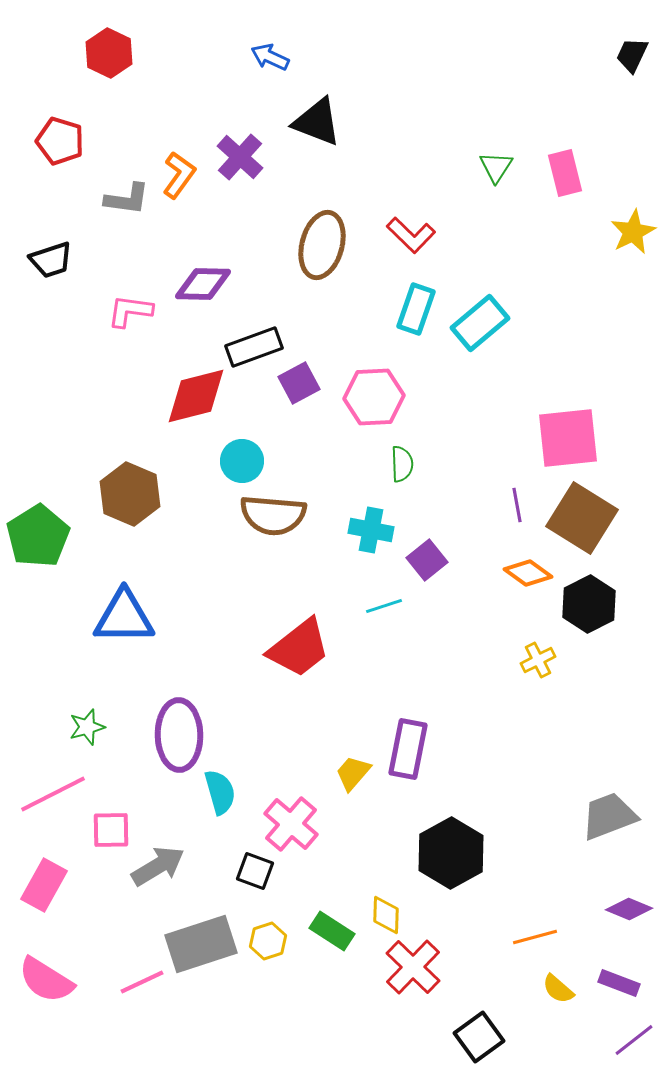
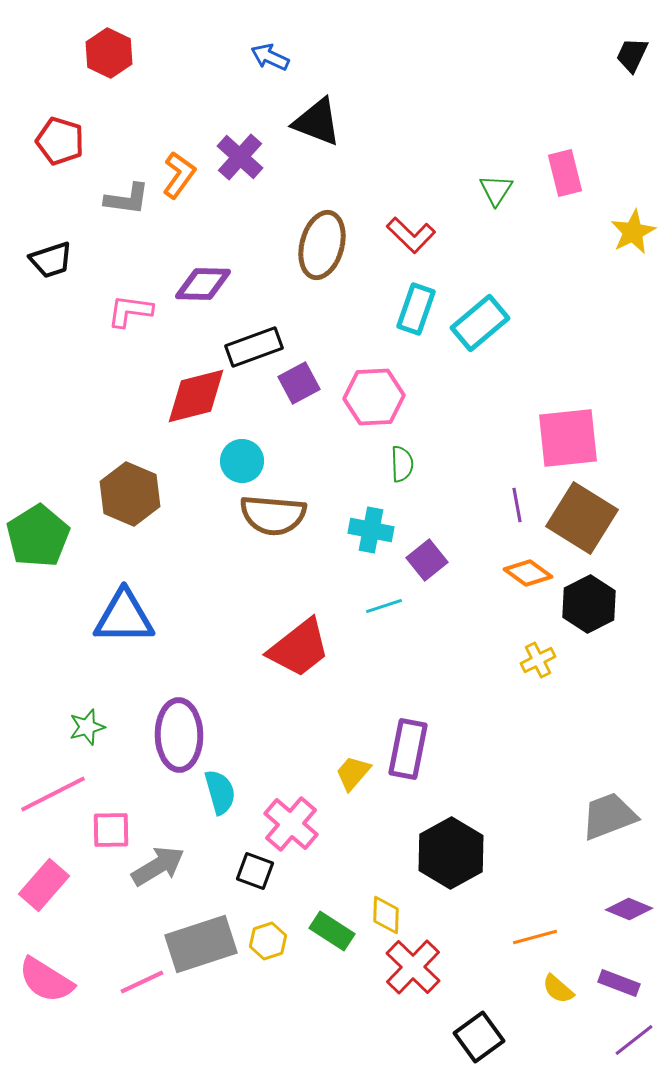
green triangle at (496, 167): moved 23 px down
pink rectangle at (44, 885): rotated 12 degrees clockwise
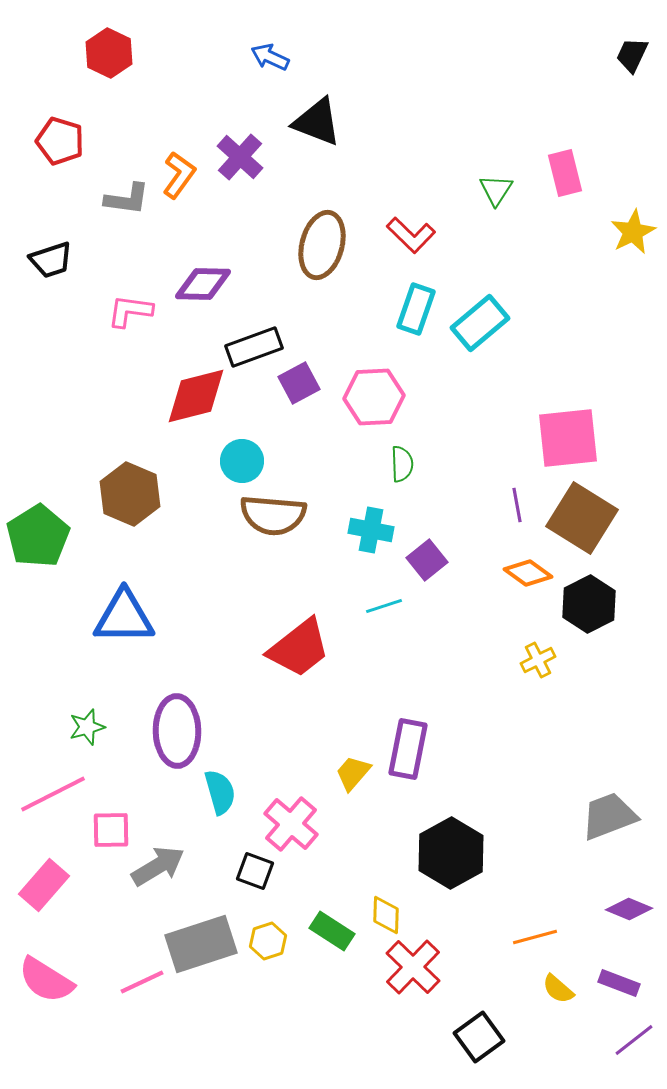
purple ellipse at (179, 735): moved 2 px left, 4 px up
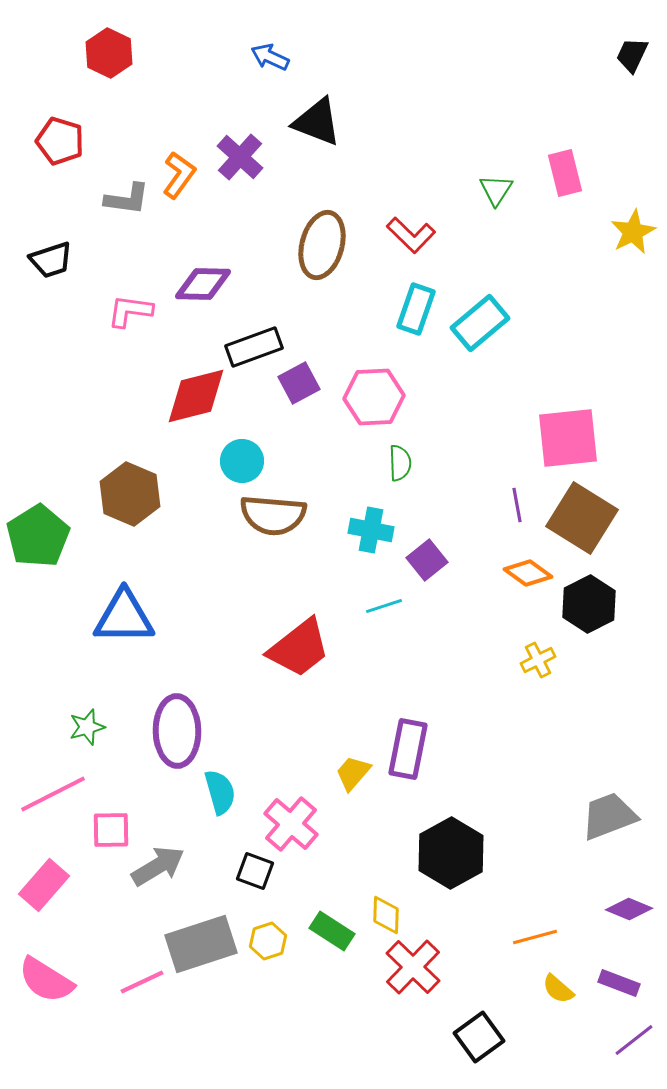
green semicircle at (402, 464): moved 2 px left, 1 px up
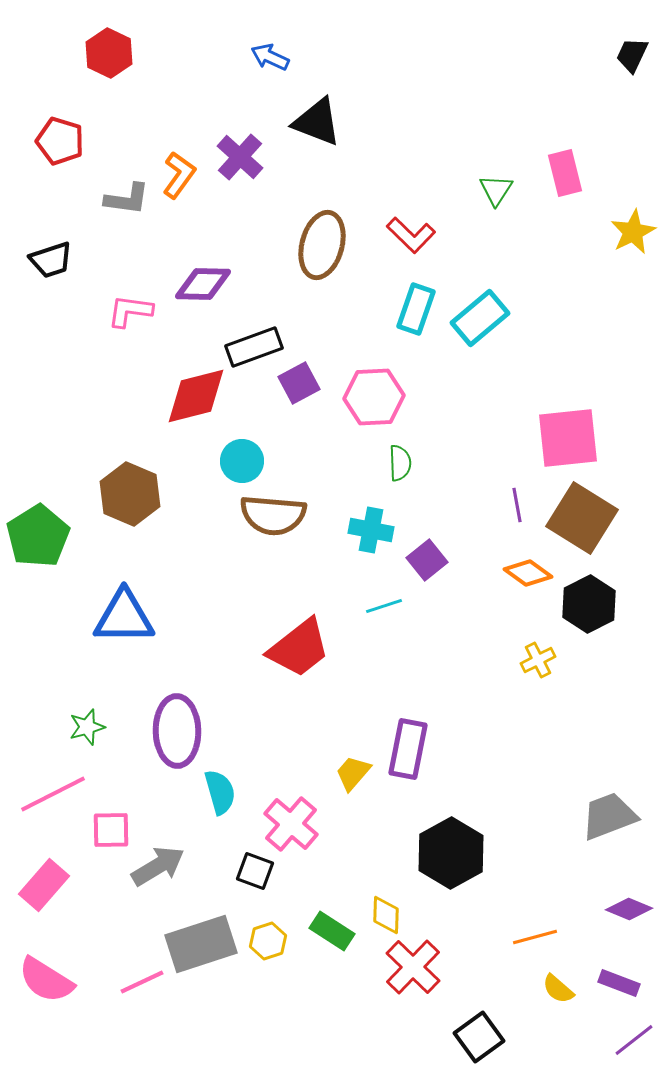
cyan rectangle at (480, 323): moved 5 px up
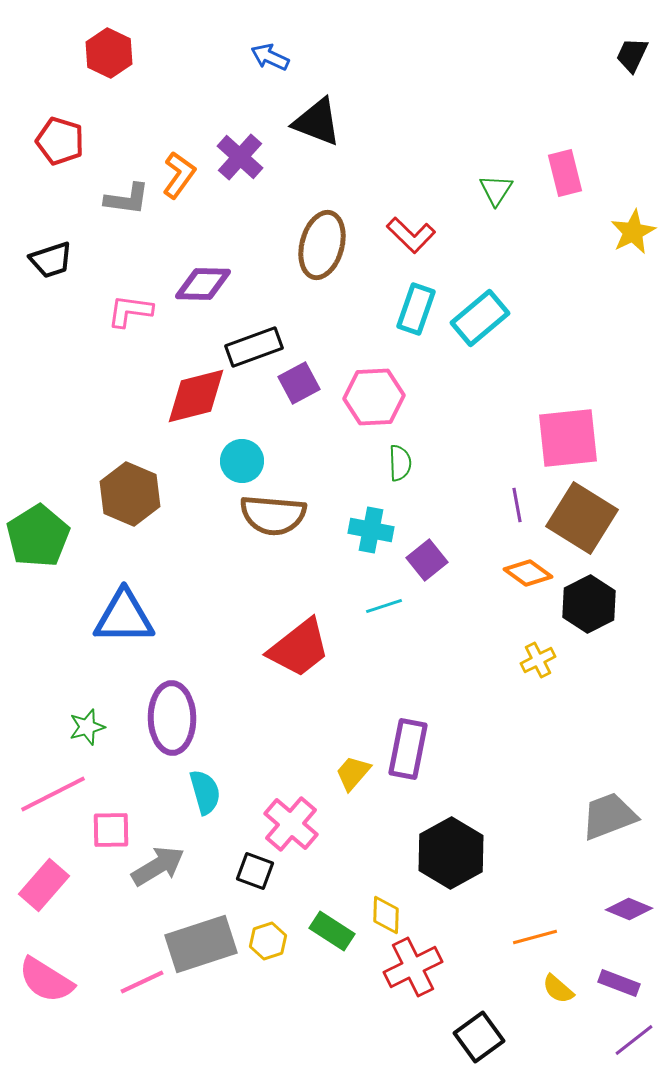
purple ellipse at (177, 731): moved 5 px left, 13 px up
cyan semicircle at (220, 792): moved 15 px left
red cross at (413, 967): rotated 20 degrees clockwise
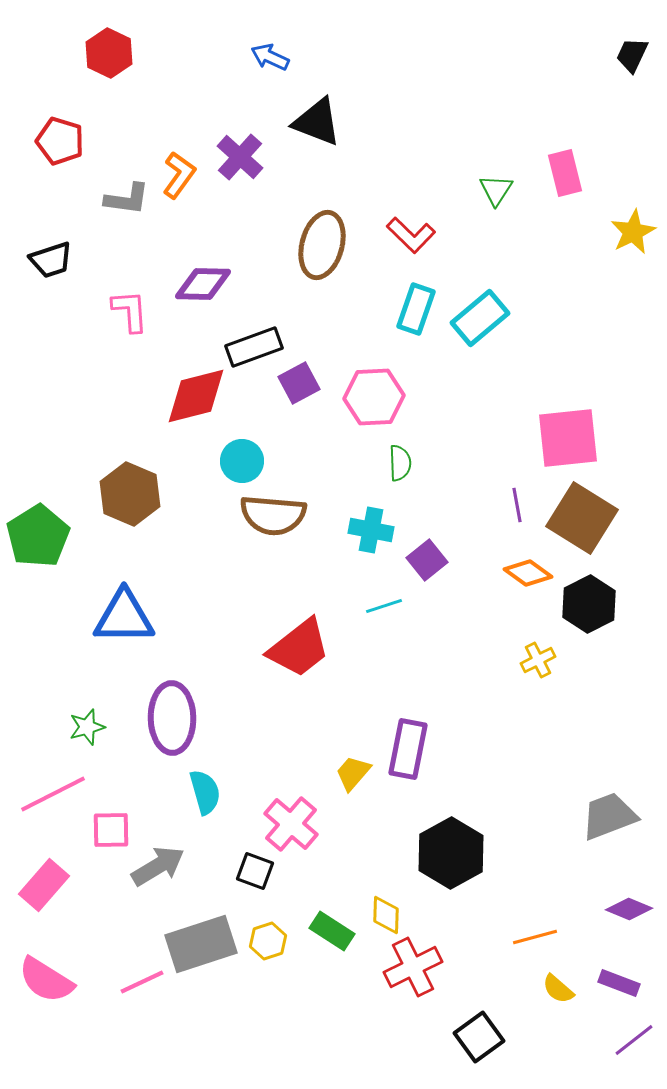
pink L-shape at (130, 311): rotated 78 degrees clockwise
